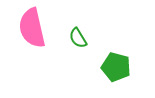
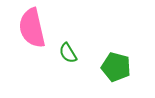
green semicircle: moved 10 px left, 15 px down
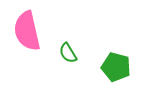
pink semicircle: moved 5 px left, 3 px down
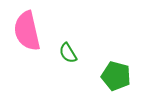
green pentagon: moved 9 px down
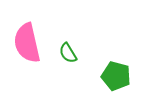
pink semicircle: moved 12 px down
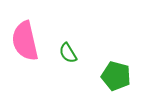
pink semicircle: moved 2 px left, 2 px up
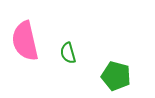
green semicircle: rotated 15 degrees clockwise
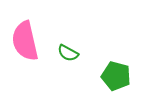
green semicircle: rotated 45 degrees counterclockwise
